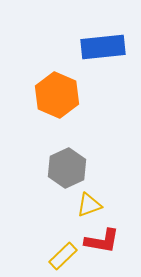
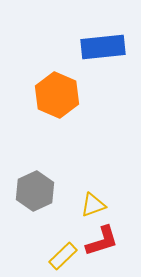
gray hexagon: moved 32 px left, 23 px down
yellow triangle: moved 4 px right
red L-shape: rotated 27 degrees counterclockwise
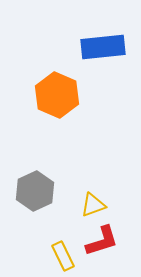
yellow rectangle: rotated 72 degrees counterclockwise
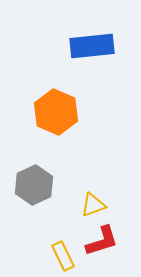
blue rectangle: moved 11 px left, 1 px up
orange hexagon: moved 1 px left, 17 px down
gray hexagon: moved 1 px left, 6 px up
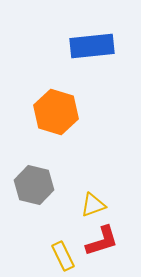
orange hexagon: rotated 6 degrees counterclockwise
gray hexagon: rotated 21 degrees counterclockwise
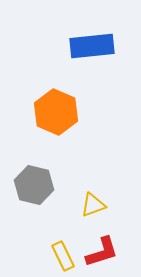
orange hexagon: rotated 6 degrees clockwise
red L-shape: moved 11 px down
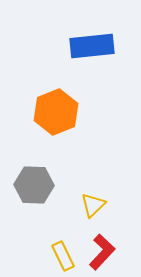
orange hexagon: rotated 15 degrees clockwise
gray hexagon: rotated 12 degrees counterclockwise
yellow triangle: rotated 24 degrees counterclockwise
red L-shape: rotated 30 degrees counterclockwise
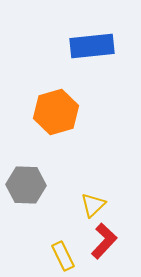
orange hexagon: rotated 6 degrees clockwise
gray hexagon: moved 8 px left
red L-shape: moved 2 px right, 11 px up
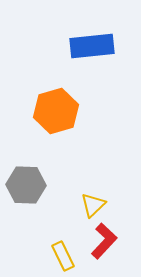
orange hexagon: moved 1 px up
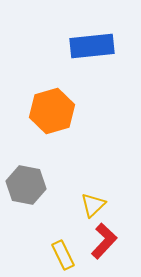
orange hexagon: moved 4 px left
gray hexagon: rotated 9 degrees clockwise
yellow rectangle: moved 1 px up
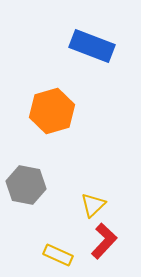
blue rectangle: rotated 27 degrees clockwise
yellow rectangle: moved 5 px left; rotated 40 degrees counterclockwise
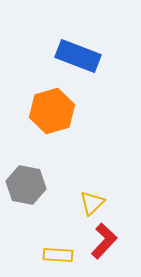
blue rectangle: moved 14 px left, 10 px down
yellow triangle: moved 1 px left, 2 px up
yellow rectangle: rotated 20 degrees counterclockwise
